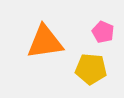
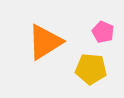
orange triangle: rotated 24 degrees counterclockwise
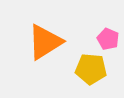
pink pentagon: moved 5 px right, 7 px down
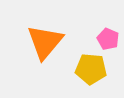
orange triangle: rotated 18 degrees counterclockwise
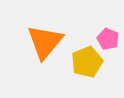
yellow pentagon: moved 4 px left, 7 px up; rotated 28 degrees counterclockwise
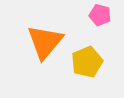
pink pentagon: moved 8 px left, 24 px up; rotated 10 degrees counterclockwise
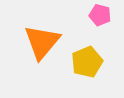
orange triangle: moved 3 px left
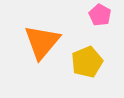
pink pentagon: rotated 15 degrees clockwise
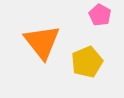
orange triangle: rotated 18 degrees counterclockwise
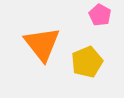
orange triangle: moved 2 px down
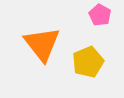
yellow pentagon: moved 1 px right
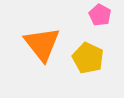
yellow pentagon: moved 4 px up; rotated 24 degrees counterclockwise
